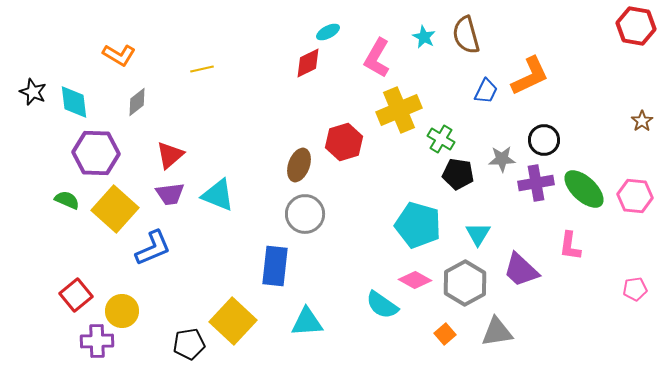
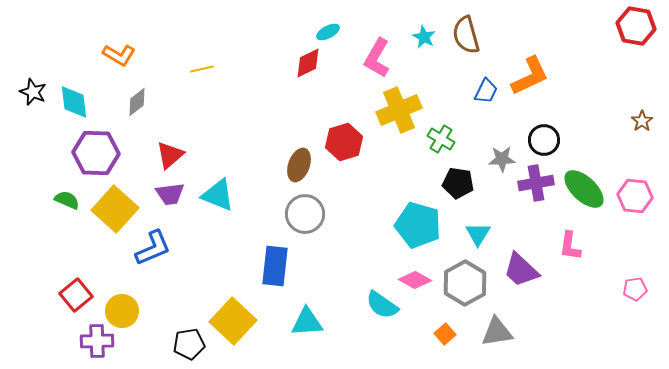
black pentagon at (458, 174): moved 9 px down
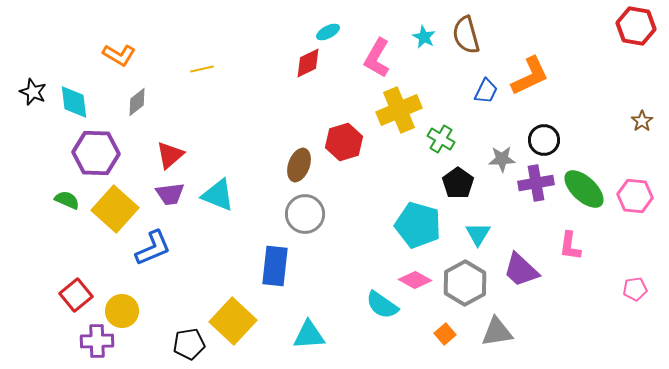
black pentagon at (458, 183): rotated 28 degrees clockwise
cyan triangle at (307, 322): moved 2 px right, 13 px down
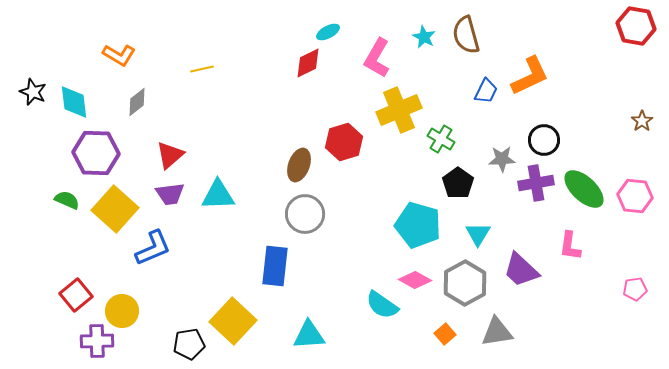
cyan triangle at (218, 195): rotated 24 degrees counterclockwise
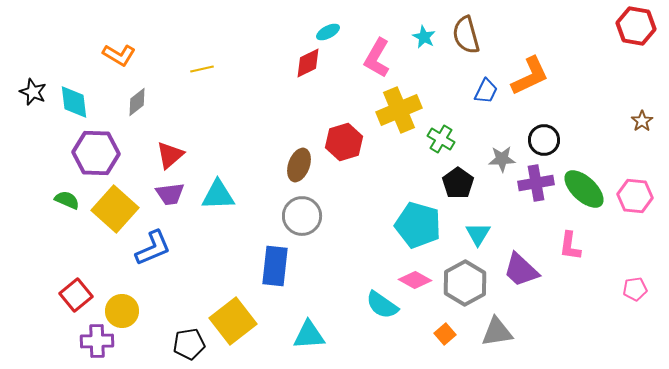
gray circle at (305, 214): moved 3 px left, 2 px down
yellow square at (233, 321): rotated 9 degrees clockwise
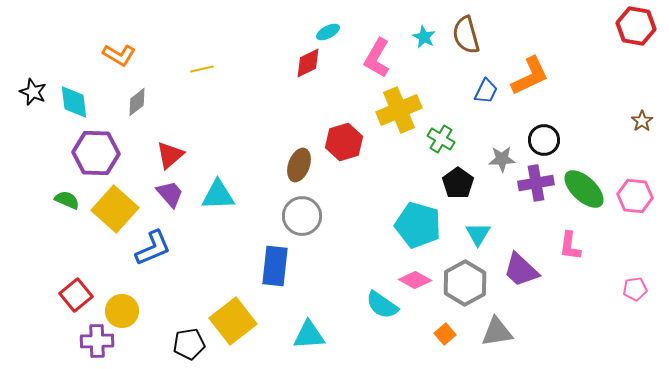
purple trapezoid at (170, 194): rotated 124 degrees counterclockwise
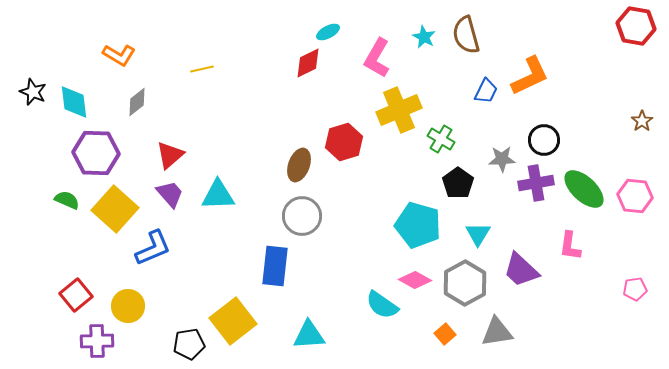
yellow circle at (122, 311): moved 6 px right, 5 px up
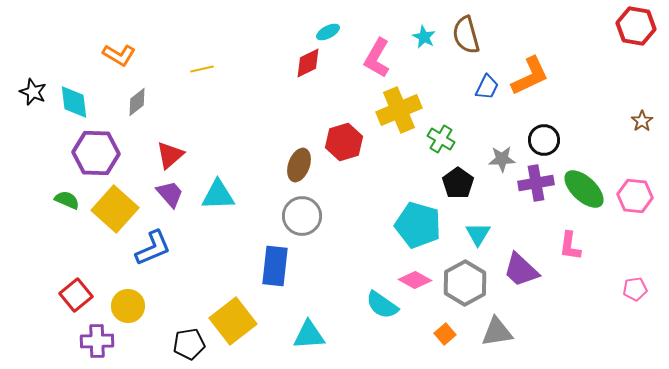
blue trapezoid at (486, 91): moved 1 px right, 4 px up
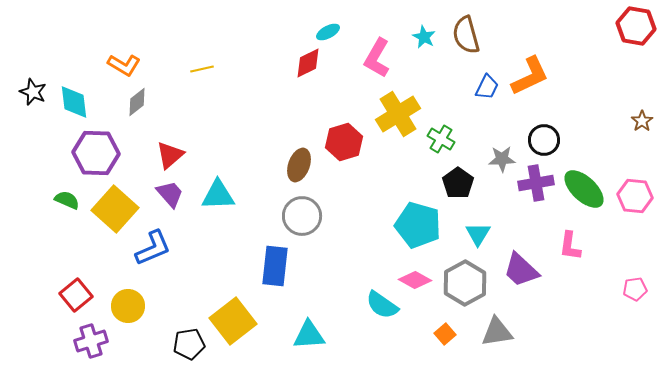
orange L-shape at (119, 55): moved 5 px right, 10 px down
yellow cross at (399, 110): moved 1 px left, 4 px down; rotated 9 degrees counterclockwise
purple cross at (97, 341): moved 6 px left; rotated 16 degrees counterclockwise
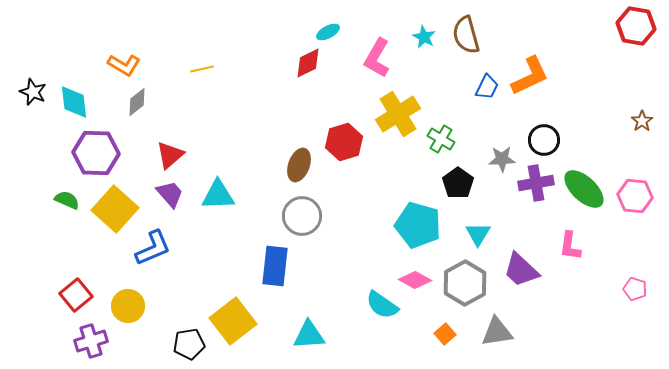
pink pentagon at (635, 289): rotated 25 degrees clockwise
